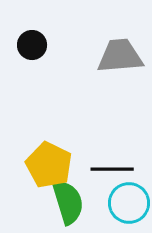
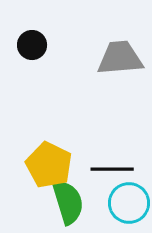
gray trapezoid: moved 2 px down
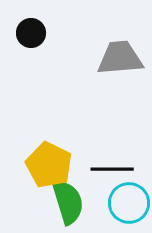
black circle: moved 1 px left, 12 px up
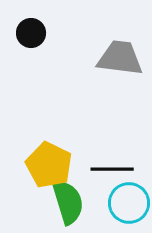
gray trapezoid: rotated 12 degrees clockwise
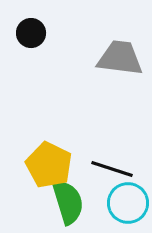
black line: rotated 18 degrees clockwise
cyan circle: moved 1 px left
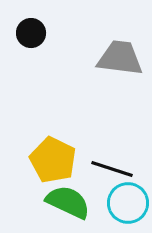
yellow pentagon: moved 4 px right, 5 px up
green semicircle: rotated 48 degrees counterclockwise
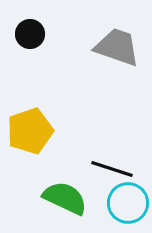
black circle: moved 1 px left, 1 px down
gray trapezoid: moved 3 px left, 11 px up; rotated 12 degrees clockwise
yellow pentagon: moved 23 px left, 29 px up; rotated 27 degrees clockwise
green semicircle: moved 3 px left, 4 px up
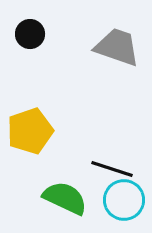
cyan circle: moved 4 px left, 3 px up
